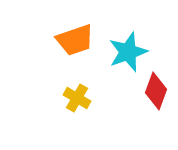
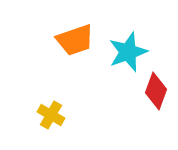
yellow cross: moved 26 px left, 17 px down
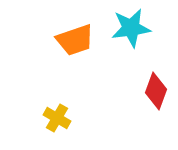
cyan star: moved 3 px right, 24 px up; rotated 12 degrees clockwise
yellow cross: moved 6 px right, 3 px down
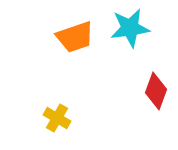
cyan star: moved 1 px left
orange trapezoid: moved 3 px up
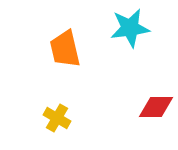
orange trapezoid: moved 10 px left, 12 px down; rotated 96 degrees clockwise
red diamond: moved 16 px down; rotated 69 degrees clockwise
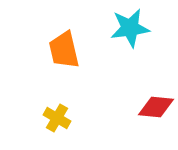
orange trapezoid: moved 1 px left, 1 px down
red diamond: rotated 6 degrees clockwise
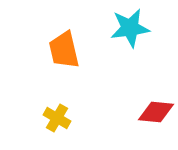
red diamond: moved 5 px down
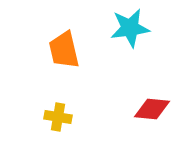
red diamond: moved 4 px left, 3 px up
yellow cross: moved 1 px right, 1 px up; rotated 20 degrees counterclockwise
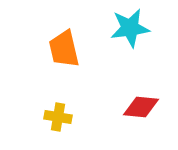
orange trapezoid: moved 1 px up
red diamond: moved 11 px left, 2 px up
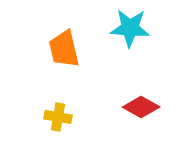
cyan star: rotated 12 degrees clockwise
red diamond: rotated 24 degrees clockwise
